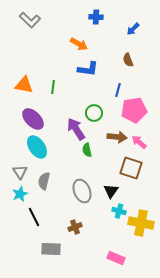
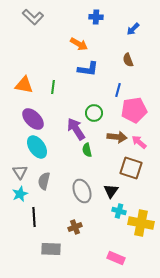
gray L-shape: moved 3 px right, 3 px up
black line: rotated 24 degrees clockwise
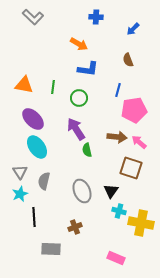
green circle: moved 15 px left, 15 px up
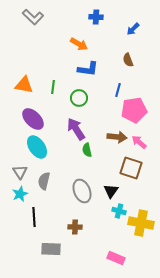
brown cross: rotated 24 degrees clockwise
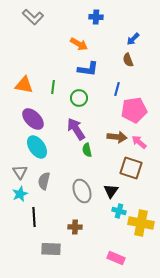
blue arrow: moved 10 px down
blue line: moved 1 px left, 1 px up
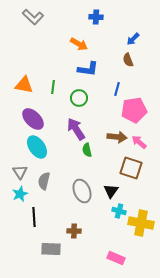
brown cross: moved 1 px left, 4 px down
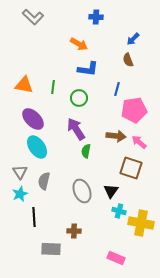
brown arrow: moved 1 px left, 1 px up
green semicircle: moved 1 px left, 1 px down; rotated 24 degrees clockwise
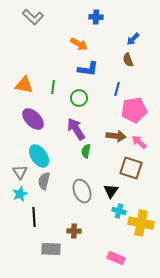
cyan ellipse: moved 2 px right, 9 px down
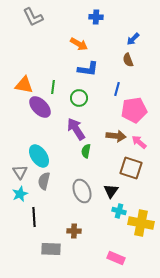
gray L-shape: rotated 20 degrees clockwise
purple ellipse: moved 7 px right, 12 px up
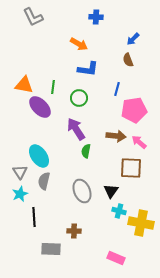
brown square: rotated 15 degrees counterclockwise
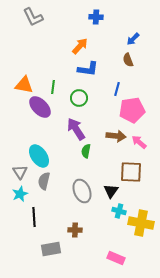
orange arrow: moved 1 px right, 2 px down; rotated 78 degrees counterclockwise
pink pentagon: moved 2 px left
brown square: moved 4 px down
brown cross: moved 1 px right, 1 px up
gray rectangle: rotated 12 degrees counterclockwise
